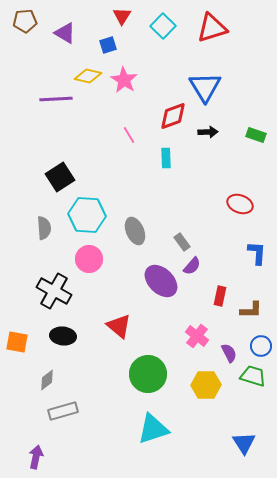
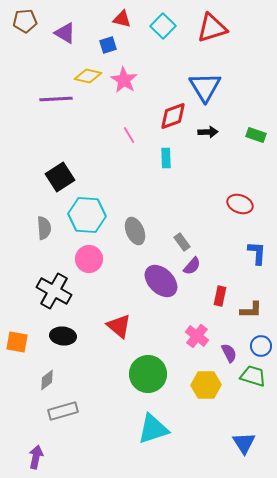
red triangle at (122, 16): moved 3 px down; rotated 48 degrees counterclockwise
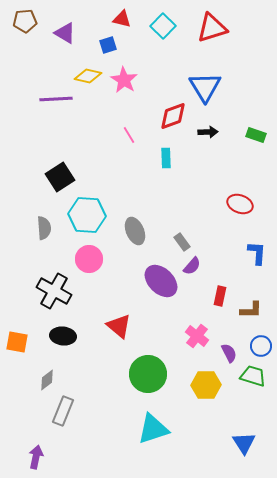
gray rectangle at (63, 411): rotated 52 degrees counterclockwise
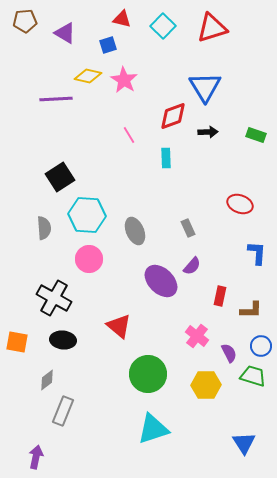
gray rectangle at (182, 242): moved 6 px right, 14 px up; rotated 12 degrees clockwise
black cross at (54, 291): moved 7 px down
black ellipse at (63, 336): moved 4 px down
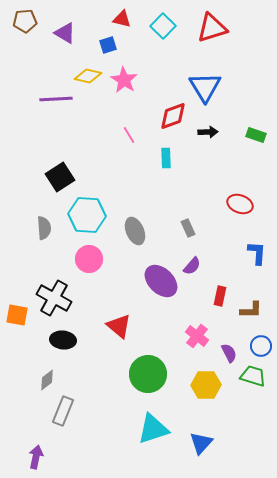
orange square at (17, 342): moved 27 px up
blue triangle at (244, 443): moved 43 px left; rotated 15 degrees clockwise
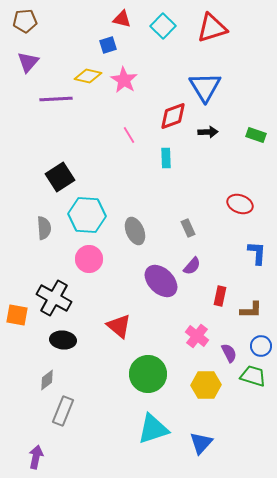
purple triangle at (65, 33): moved 37 px left, 29 px down; rotated 40 degrees clockwise
